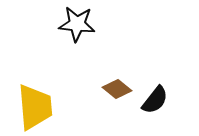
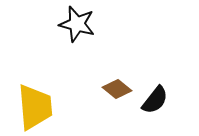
black star: rotated 9 degrees clockwise
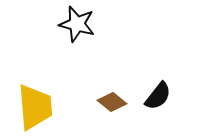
brown diamond: moved 5 px left, 13 px down
black semicircle: moved 3 px right, 4 px up
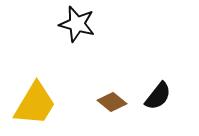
yellow trapezoid: moved 3 px up; rotated 36 degrees clockwise
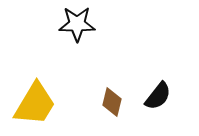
black star: rotated 15 degrees counterclockwise
brown diamond: rotated 64 degrees clockwise
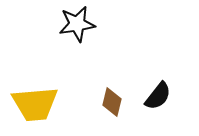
black star: rotated 9 degrees counterclockwise
yellow trapezoid: rotated 54 degrees clockwise
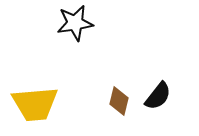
black star: moved 2 px left, 1 px up
brown diamond: moved 7 px right, 1 px up
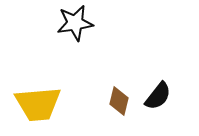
yellow trapezoid: moved 3 px right
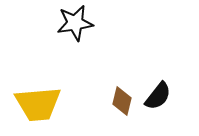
brown diamond: moved 3 px right
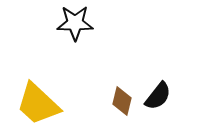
black star: rotated 9 degrees clockwise
yellow trapezoid: rotated 48 degrees clockwise
